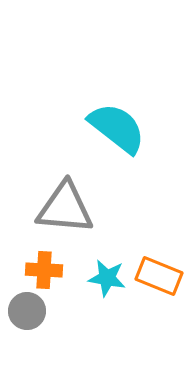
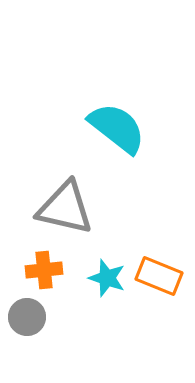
gray triangle: rotated 8 degrees clockwise
orange cross: rotated 9 degrees counterclockwise
cyan star: rotated 9 degrees clockwise
gray circle: moved 6 px down
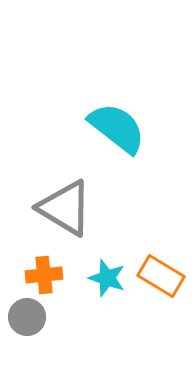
gray triangle: rotated 18 degrees clockwise
orange cross: moved 5 px down
orange rectangle: moved 2 px right; rotated 9 degrees clockwise
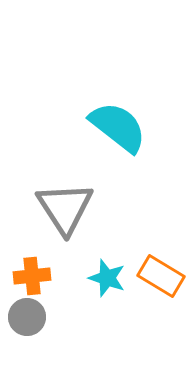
cyan semicircle: moved 1 px right, 1 px up
gray triangle: rotated 26 degrees clockwise
orange cross: moved 12 px left, 1 px down
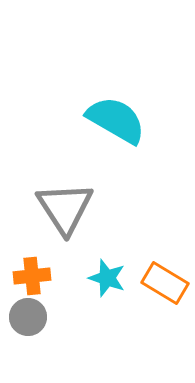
cyan semicircle: moved 2 px left, 7 px up; rotated 8 degrees counterclockwise
orange rectangle: moved 4 px right, 7 px down
gray circle: moved 1 px right
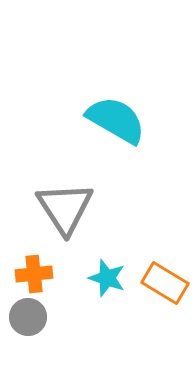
orange cross: moved 2 px right, 2 px up
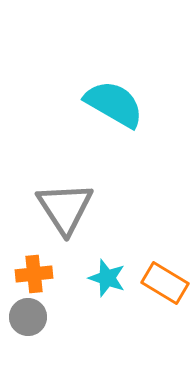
cyan semicircle: moved 2 px left, 16 px up
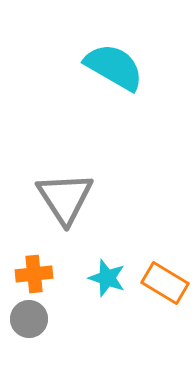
cyan semicircle: moved 37 px up
gray triangle: moved 10 px up
gray circle: moved 1 px right, 2 px down
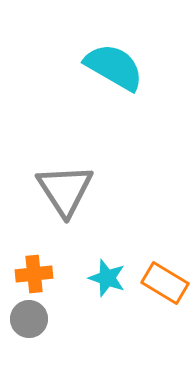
gray triangle: moved 8 px up
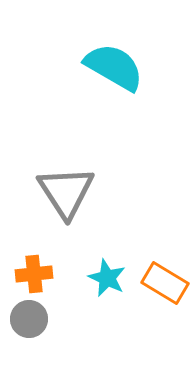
gray triangle: moved 1 px right, 2 px down
cyan star: rotated 6 degrees clockwise
